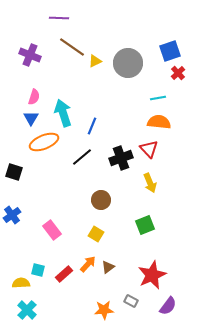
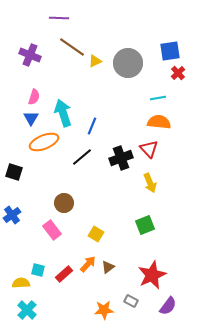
blue square: rotated 10 degrees clockwise
brown circle: moved 37 px left, 3 px down
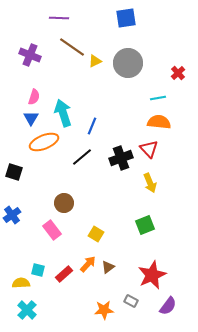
blue square: moved 44 px left, 33 px up
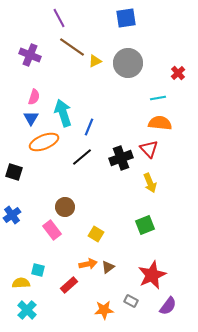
purple line: rotated 60 degrees clockwise
orange semicircle: moved 1 px right, 1 px down
blue line: moved 3 px left, 1 px down
brown circle: moved 1 px right, 4 px down
orange arrow: rotated 36 degrees clockwise
red rectangle: moved 5 px right, 11 px down
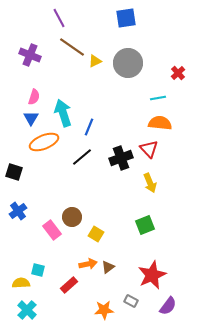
brown circle: moved 7 px right, 10 px down
blue cross: moved 6 px right, 4 px up
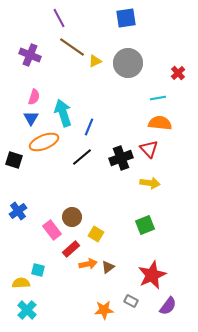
black square: moved 12 px up
yellow arrow: rotated 60 degrees counterclockwise
red rectangle: moved 2 px right, 36 px up
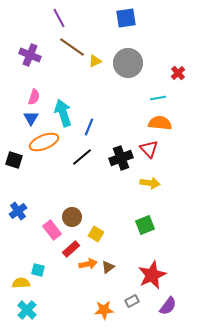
gray rectangle: moved 1 px right; rotated 56 degrees counterclockwise
